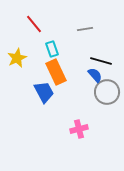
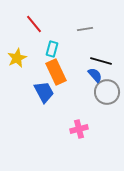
cyan rectangle: rotated 35 degrees clockwise
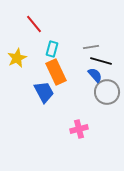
gray line: moved 6 px right, 18 px down
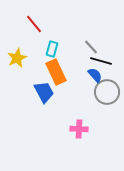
gray line: rotated 56 degrees clockwise
pink cross: rotated 18 degrees clockwise
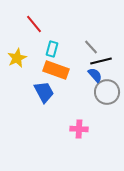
black line: rotated 30 degrees counterclockwise
orange rectangle: moved 2 px up; rotated 45 degrees counterclockwise
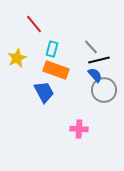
black line: moved 2 px left, 1 px up
gray circle: moved 3 px left, 2 px up
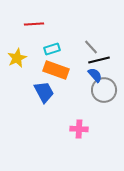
red line: rotated 54 degrees counterclockwise
cyan rectangle: rotated 56 degrees clockwise
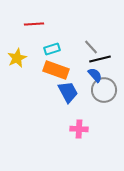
black line: moved 1 px right, 1 px up
blue trapezoid: moved 24 px right
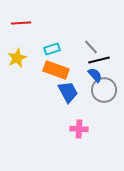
red line: moved 13 px left, 1 px up
black line: moved 1 px left, 1 px down
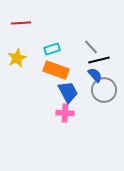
pink cross: moved 14 px left, 16 px up
